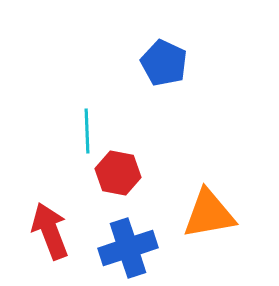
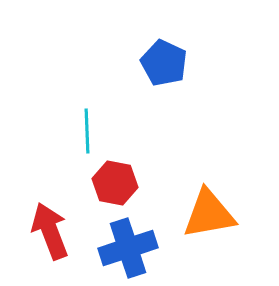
red hexagon: moved 3 px left, 10 px down
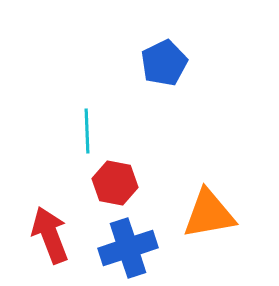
blue pentagon: rotated 21 degrees clockwise
red arrow: moved 4 px down
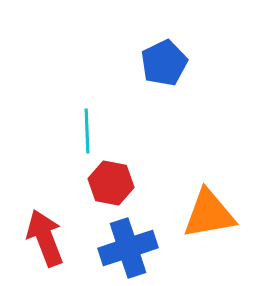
red hexagon: moved 4 px left
red arrow: moved 5 px left, 3 px down
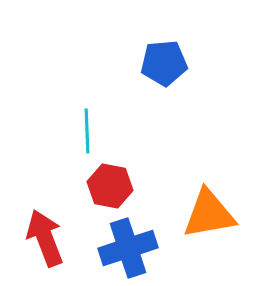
blue pentagon: rotated 21 degrees clockwise
red hexagon: moved 1 px left, 3 px down
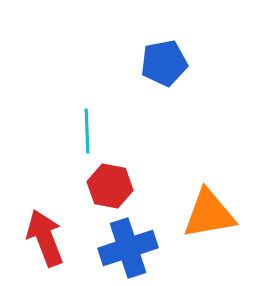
blue pentagon: rotated 6 degrees counterclockwise
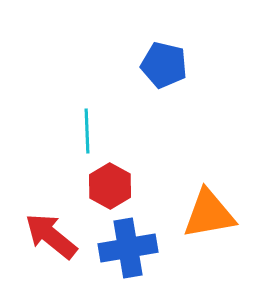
blue pentagon: moved 2 px down; rotated 24 degrees clockwise
red hexagon: rotated 18 degrees clockwise
red arrow: moved 6 px right, 2 px up; rotated 30 degrees counterclockwise
blue cross: rotated 8 degrees clockwise
